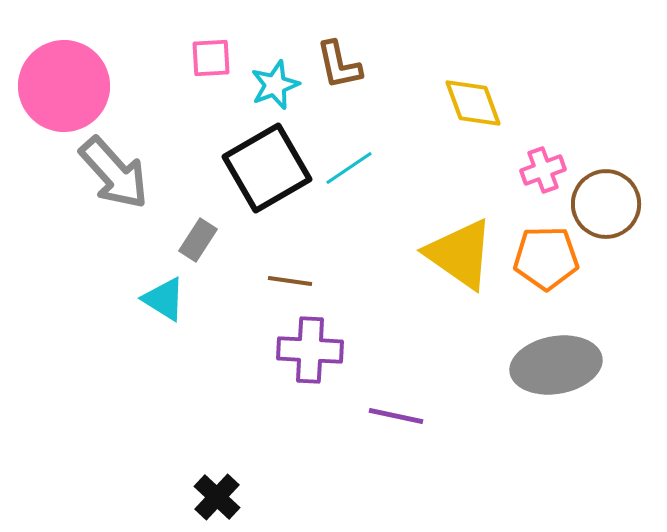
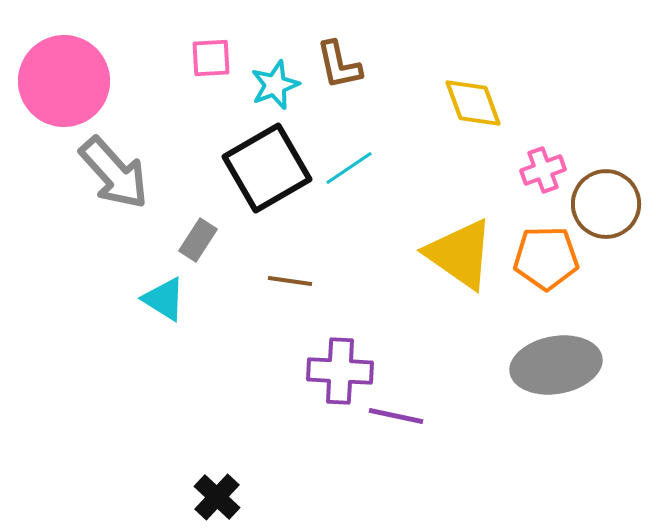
pink circle: moved 5 px up
purple cross: moved 30 px right, 21 px down
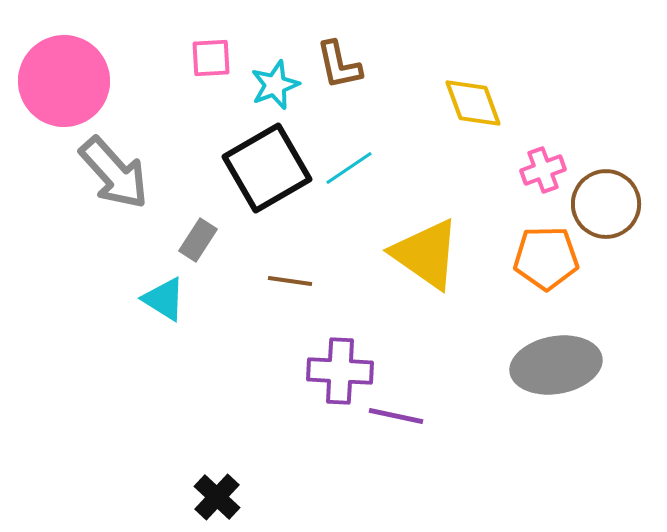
yellow triangle: moved 34 px left
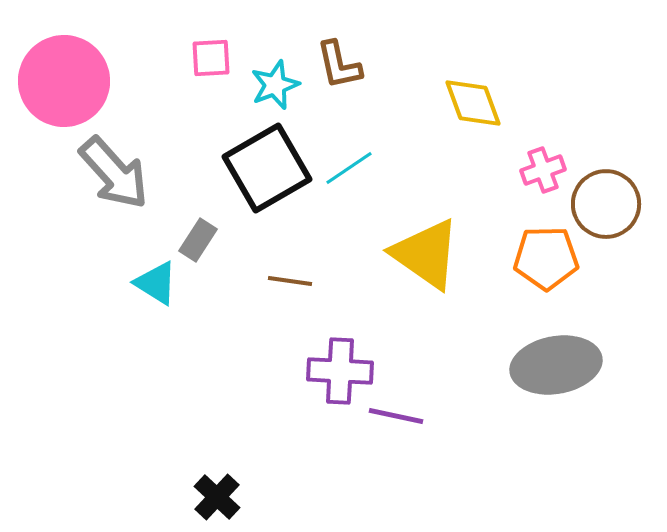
cyan triangle: moved 8 px left, 16 px up
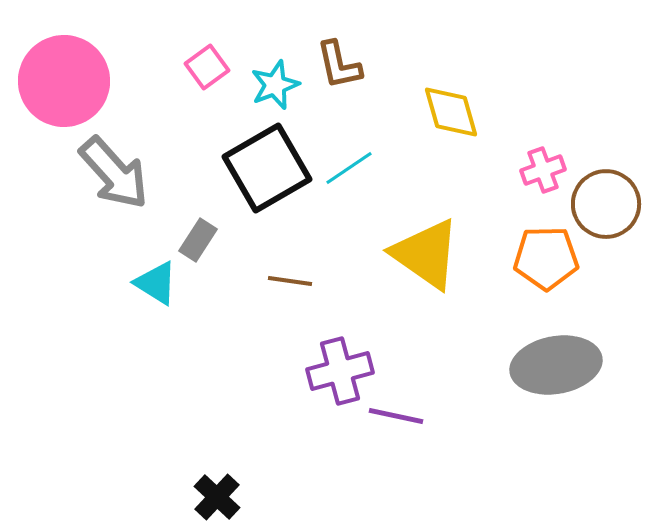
pink square: moved 4 px left, 9 px down; rotated 33 degrees counterclockwise
yellow diamond: moved 22 px left, 9 px down; rotated 4 degrees clockwise
purple cross: rotated 18 degrees counterclockwise
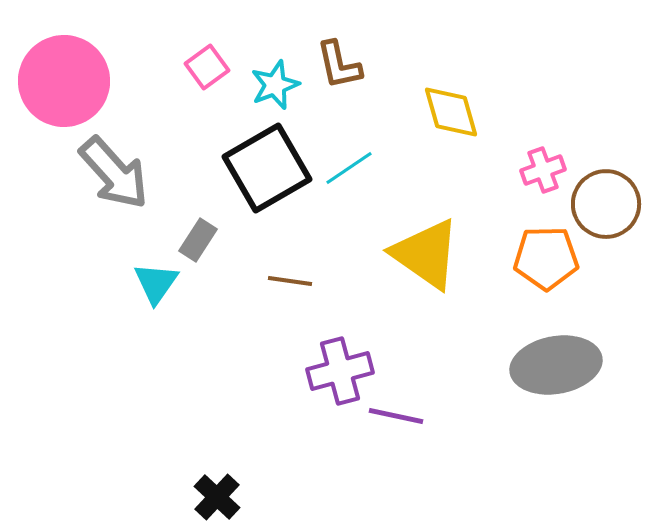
cyan triangle: rotated 33 degrees clockwise
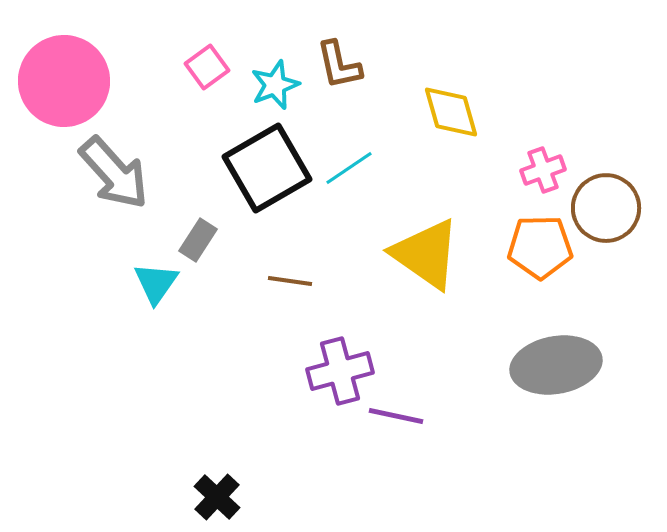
brown circle: moved 4 px down
orange pentagon: moved 6 px left, 11 px up
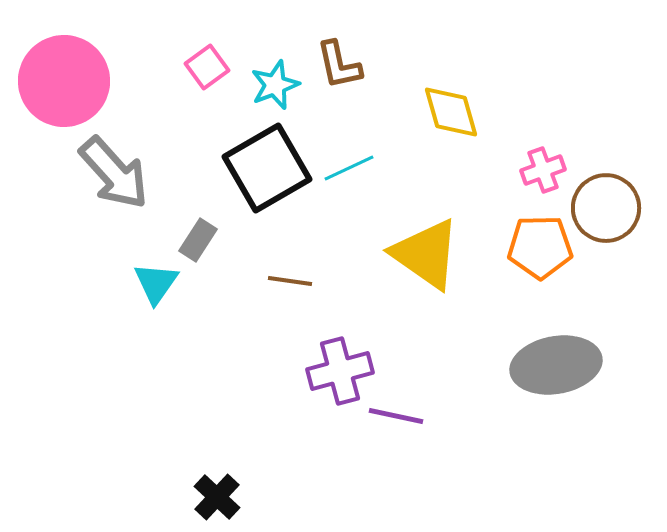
cyan line: rotated 9 degrees clockwise
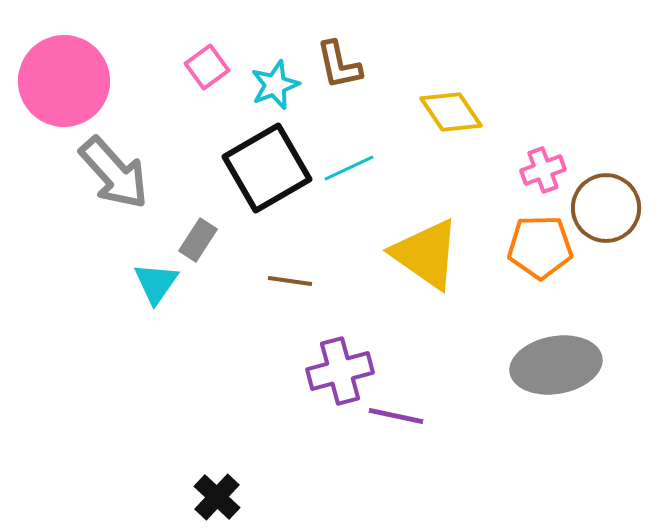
yellow diamond: rotated 18 degrees counterclockwise
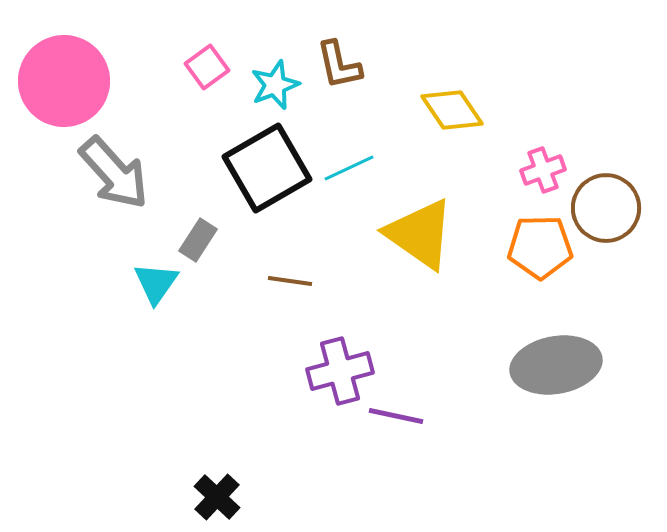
yellow diamond: moved 1 px right, 2 px up
yellow triangle: moved 6 px left, 20 px up
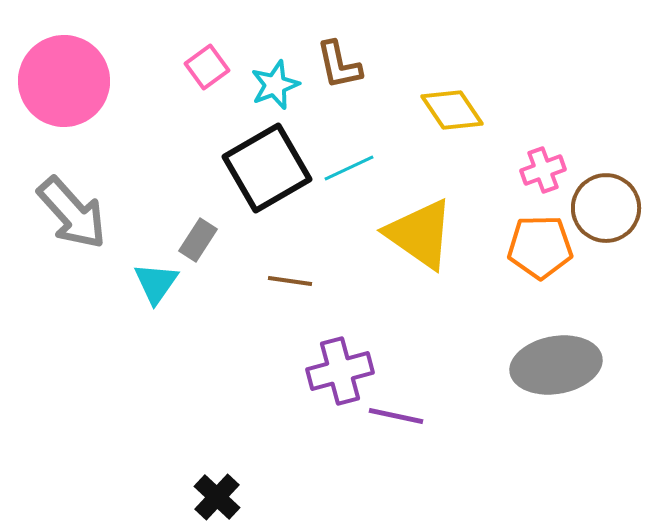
gray arrow: moved 42 px left, 40 px down
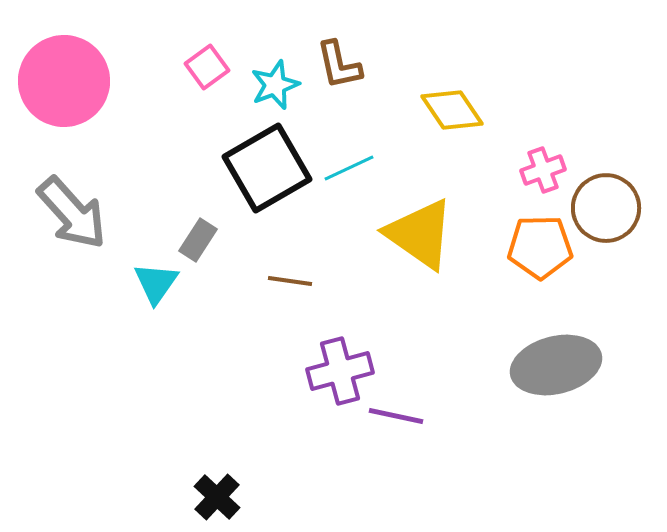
gray ellipse: rotated 4 degrees counterclockwise
